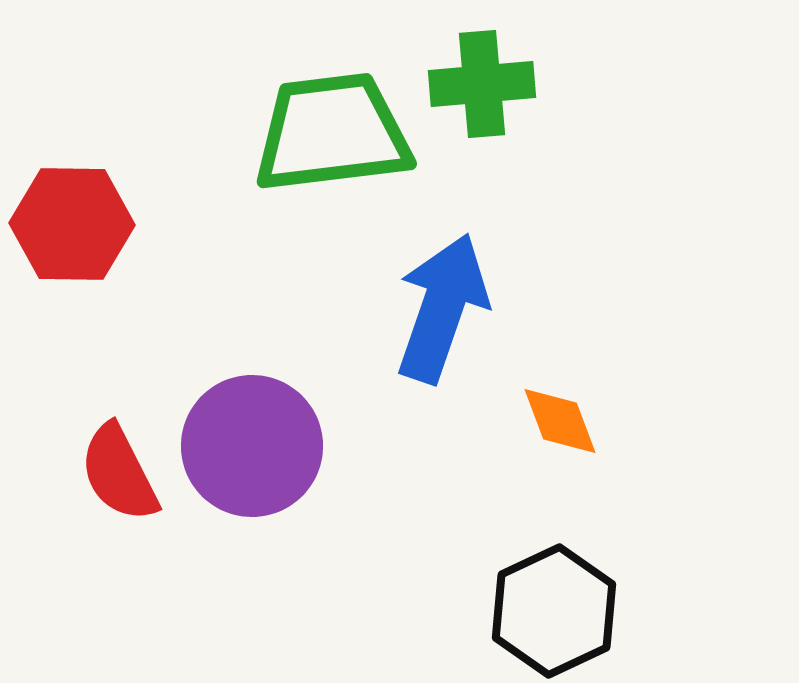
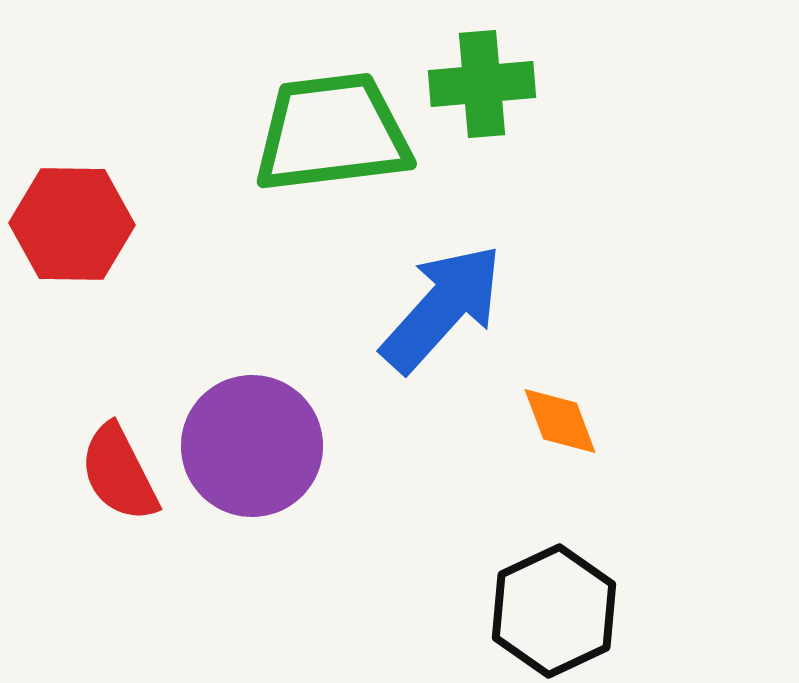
blue arrow: rotated 23 degrees clockwise
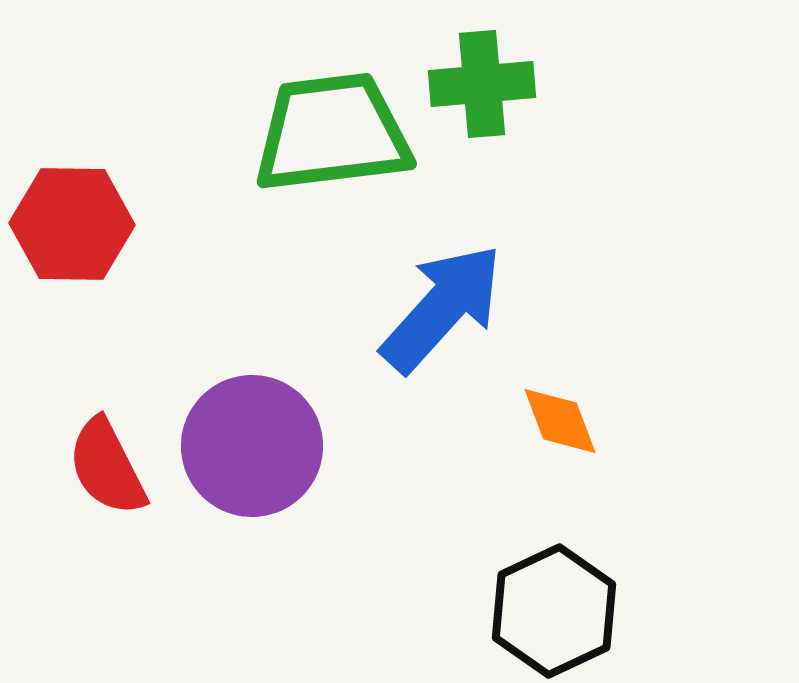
red semicircle: moved 12 px left, 6 px up
